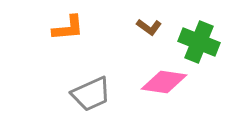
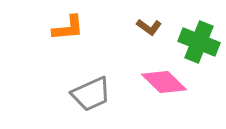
pink diamond: rotated 36 degrees clockwise
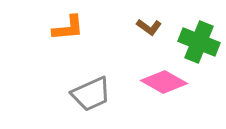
pink diamond: rotated 15 degrees counterclockwise
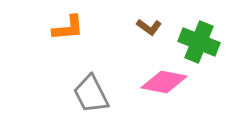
pink diamond: rotated 18 degrees counterclockwise
gray trapezoid: rotated 87 degrees clockwise
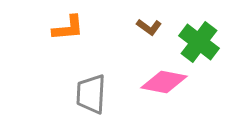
green cross: rotated 15 degrees clockwise
gray trapezoid: rotated 30 degrees clockwise
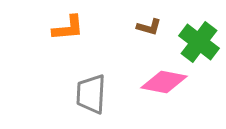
brown L-shape: rotated 20 degrees counterclockwise
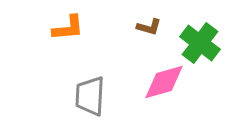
green cross: moved 1 px right, 1 px down
pink diamond: rotated 27 degrees counterclockwise
gray trapezoid: moved 1 px left, 2 px down
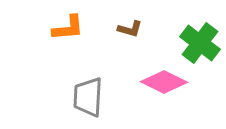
brown L-shape: moved 19 px left, 2 px down
pink diamond: rotated 42 degrees clockwise
gray trapezoid: moved 2 px left, 1 px down
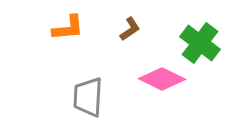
brown L-shape: rotated 50 degrees counterclockwise
pink diamond: moved 2 px left, 3 px up
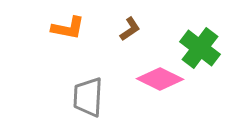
orange L-shape: rotated 16 degrees clockwise
green cross: moved 5 px down
pink diamond: moved 2 px left
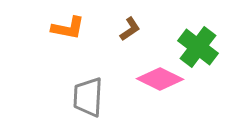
green cross: moved 2 px left, 1 px up
